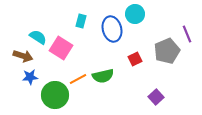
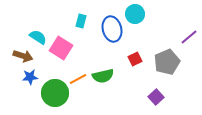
purple line: moved 2 px right, 3 px down; rotated 72 degrees clockwise
gray pentagon: moved 11 px down
green circle: moved 2 px up
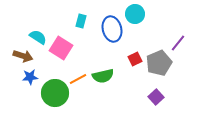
purple line: moved 11 px left, 6 px down; rotated 12 degrees counterclockwise
gray pentagon: moved 8 px left, 1 px down
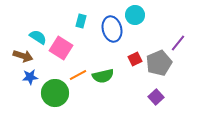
cyan circle: moved 1 px down
orange line: moved 4 px up
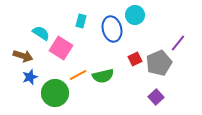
cyan semicircle: moved 3 px right, 4 px up
blue star: rotated 14 degrees counterclockwise
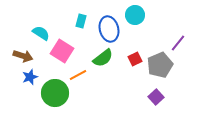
blue ellipse: moved 3 px left
pink square: moved 1 px right, 3 px down
gray pentagon: moved 1 px right, 2 px down
green semicircle: moved 18 px up; rotated 25 degrees counterclockwise
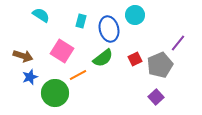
cyan semicircle: moved 18 px up
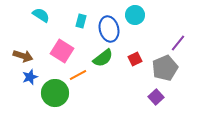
gray pentagon: moved 5 px right, 3 px down
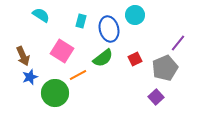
brown arrow: rotated 48 degrees clockwise
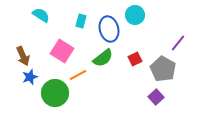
gray pentagon: moved 2 px left, 1 px down; rotated 20 degrees counterclockwise
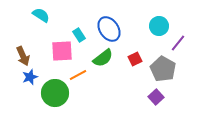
cyan circle: moved 24 px right, 11 px down
cyan rectangle: moved 2 px left, 14 px down; rotated 48 degrees counterclockwise
blue ellipse: rotated 20 degrees counterclockwise
pink square: rotated 35 degrees counterclockwise
